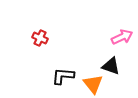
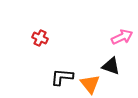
black L-shape: moved 1 px left, 1 px down
orange triangle: moved 3 px left
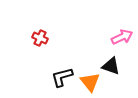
black L-shape: rotated 20 degrees counterclockwise
orange triangle: moved 2 px up
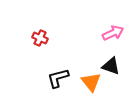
pink arrow: moved 9 px left, 4 px up
black L-shape: moved 4 px left, 1 px down
orange triangle: moved 1 px right
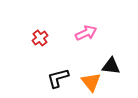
pink arrow: moved 27 px left
red cross: rotated 28 degrees clockwise
black triangle: rotated 12 degrees counterclockwise
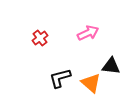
pink arrow: moved 2 px right
black L-shape: moved 2 px right
orange triangle: moved 1 px down; rotated 10 degrees counterclockwise
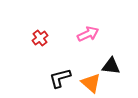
pink arrow: moved 1 px down
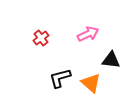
red cross: moved 1 px right
black triangle: moved 6 px up
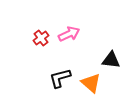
pink arrow: moved 19 px left
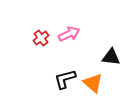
black triangle: moved 3 px up
black L-shape: moved 5 px right, 1 px down
orange triangle: moved 2 px right
